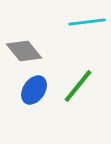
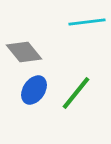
gray diamond: moved 1 px down
green line: moved 2 px left, 7 px down
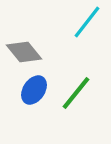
cyan line: rotated 45 degrees counterclockwise
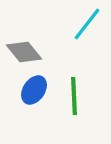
cyan line: moved 2 px down
green line: moved 2 px left, 3 px down; rotated 42 degrees counterclockwise
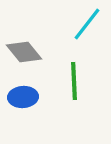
blue ellipse: moved 11 px left, 7 px down; rotated 52 degrees clockwise
green line: moved 15 px up
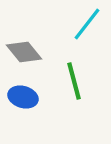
green line: rotated 12 degrees counterclockwise
blue ellipse: rotated 20 degrees clockwise
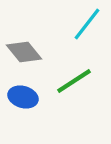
green line: rotated 72 degrees clockwise
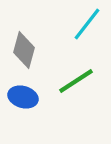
gray diamond: moved 2 px up; rotated 54 degrees clockwise
green line: moved 2 px right
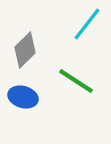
gray diamond: moved 1 px right; rotated 30 degrees clockwise
green line: rotated 66 degrees clockwise
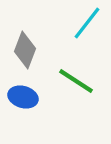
cyan line: moved 1 px up
gray diamond: rotated 24 degrees counterclockwise
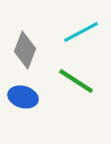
cyan line: moved 6 px left, 9 px down; rotated 24 degrees clockwise
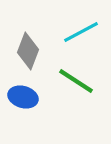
gray diamond: moved 3 px right, 1 px down
